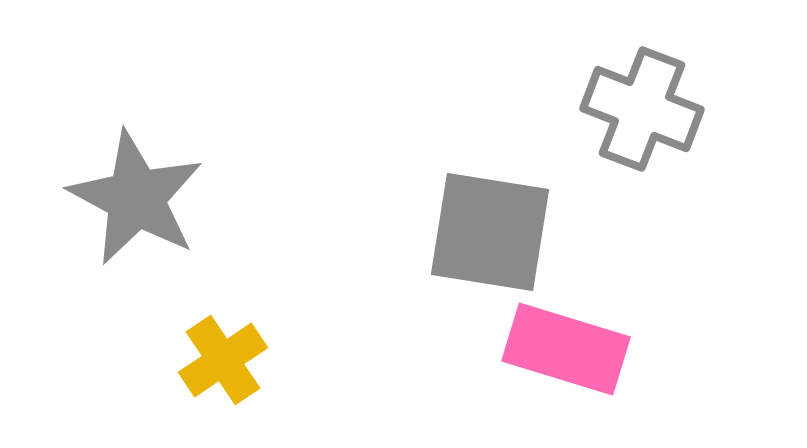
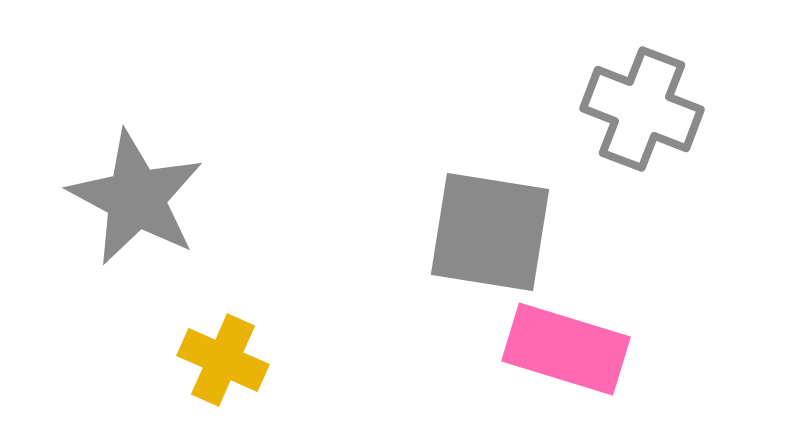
yellow cross: rotated 32 degrees counterclockwise
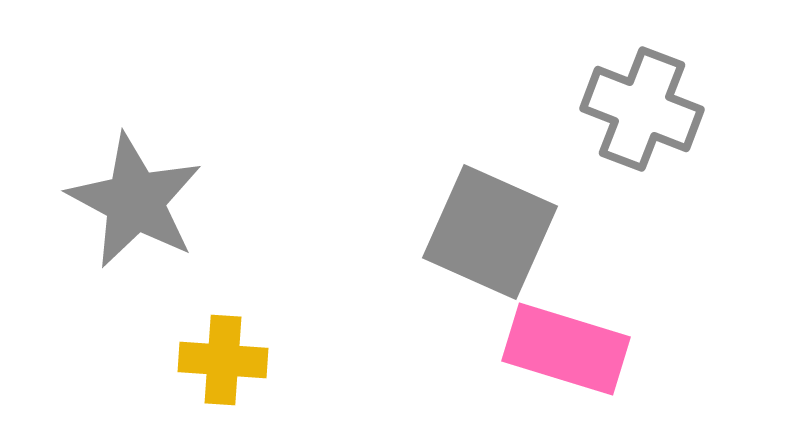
gray star: moved 1 px left, 3 px down
gray square: rotated 15 degrees clockwise
yellow cross: rotated 20 degrees counterclockwise
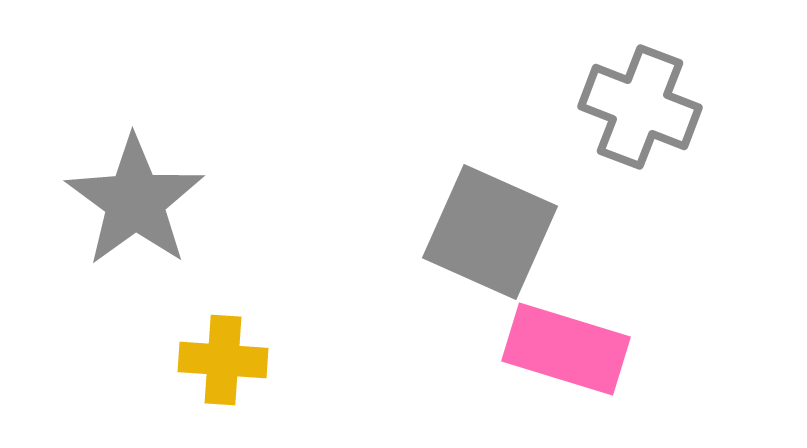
gray cross: moved 2 px left, 2 px up
gray star: rotated 8 degrees clockwise
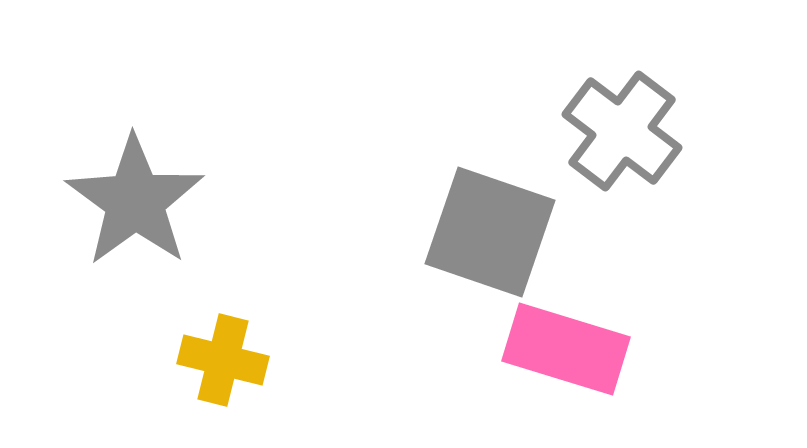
gray cross: moved 18 px left, 24 px down; rotated 16 degrees clockwise
gray square: rotated 5 degrees counterclockwise
yellow cross: rotated 10 degrees clockwise
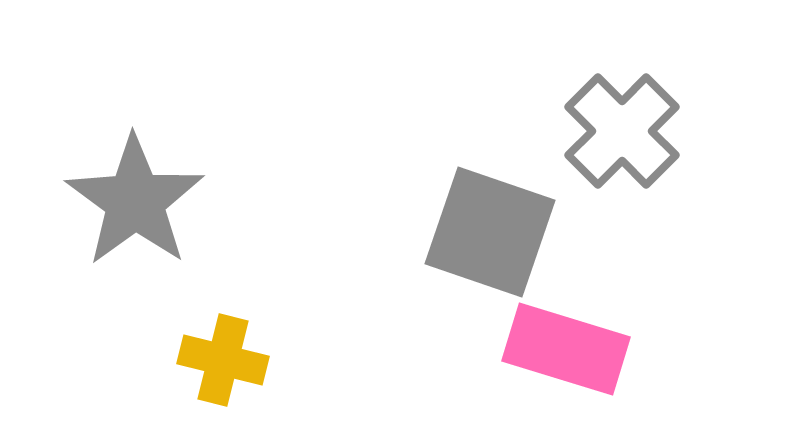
gray cross: rotated 8 degrees clockwise
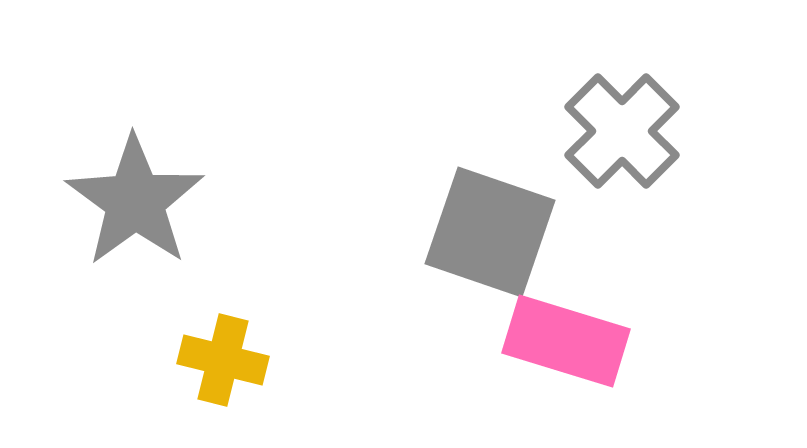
pink rectangle: moved 8 px up
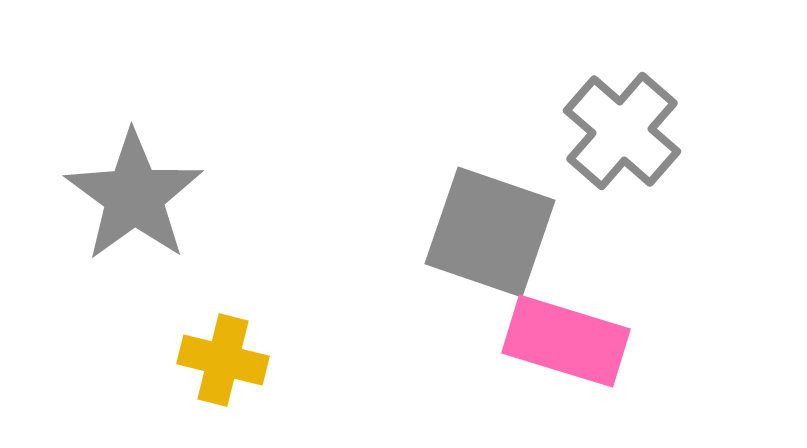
gray cross: rotated 4 degrees counterclockwise
gray star: moved 1 px left, 5 px up
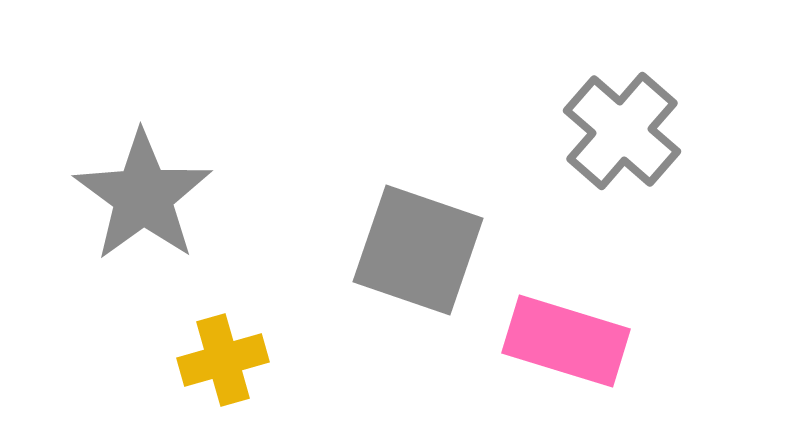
gray star: moved 9 px right
gray square: moved 72 px left, 18 px down
yellow cross: rotated 30 degrees counterclockwise
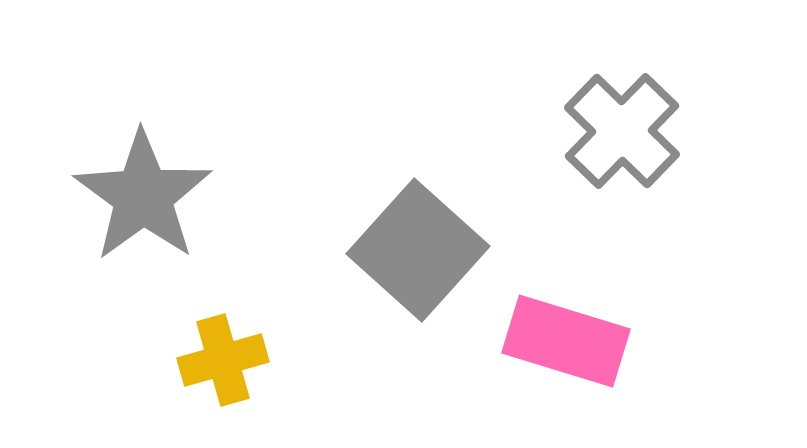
gray cross: rotated 3 degrees clockwise
gray square: rotated 23 degrees clockwise
